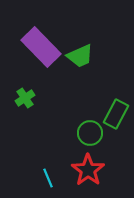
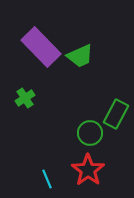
cyan line: moved 1 px left, 1 px down
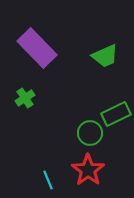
purple rectangle: moved 4 px left, 1 px down
green trapezoid: moved 25 px right
green rectangle: rotated 36 degrees clockwise
cyan line: moved 1 px right, 1 px down
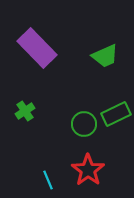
green cross: moved 13 px down
green circle: moved 6 px left, 9 px up
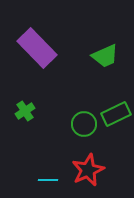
red star: rotated 12 degrees clockwise
cyan line: rotated 66 degrees counterclockwise
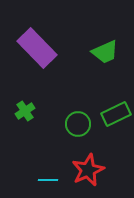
green trapezoid: moved 4 px up
green circle: moved 6 px left
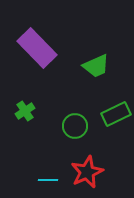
green trapezoid: moved 9 px left, 14 px down
green circle: moved 3 px left, 2 px down
red star: moved 1 px left, 2 px down
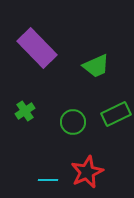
green circle: moved 2 px left, 4 px up
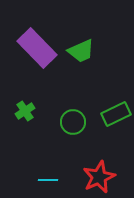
green trapezoid: moved 15 px left, 15 px up
red star: moved 12 px right, 5 px down
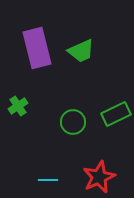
purple rectangle: rotated 30 degrees clockwise
green cross: moved 7 px left, 5 px up
